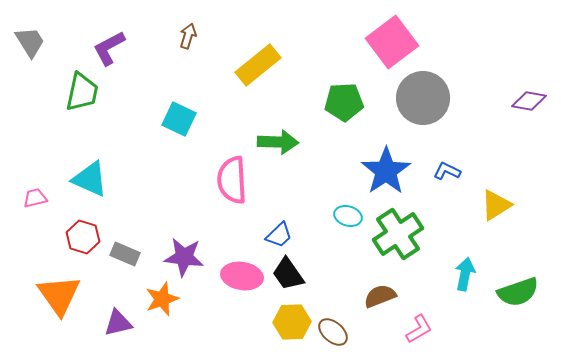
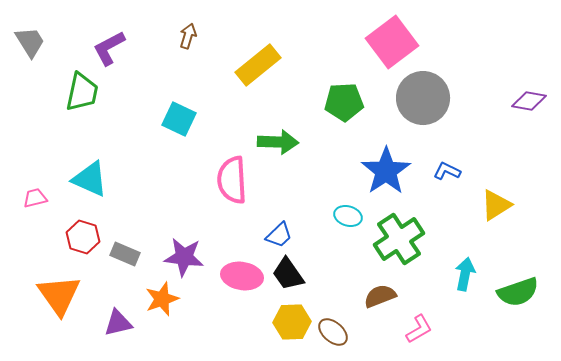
green cross: moved 1 px right, 5 px down
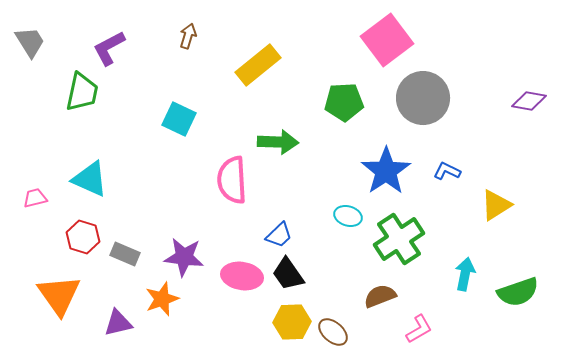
pink square: moved 5 px left, 2 px up
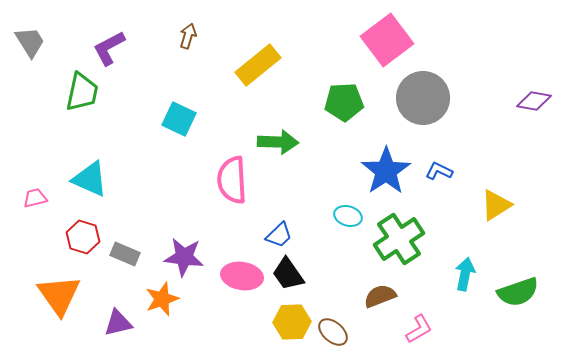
purple diamond: moved 5 px right
blue L-shape: moved 8 px left
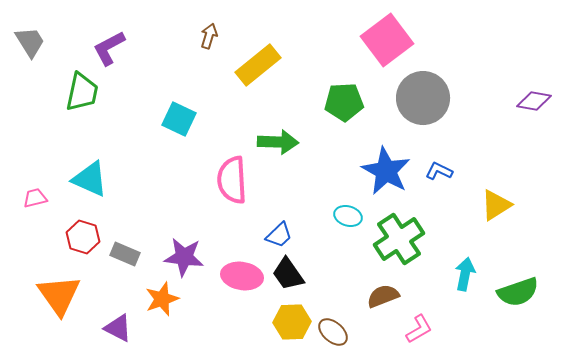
brown arrow: moved 21 px right
blue star: rotated 9 degrees counterclockwise
brown semicircle: moved 3 px right
purple triangle: moved 5 px down; rotated 40 degrees clockwise
